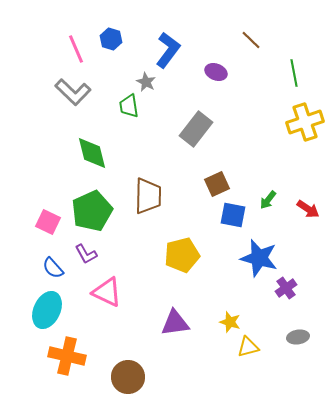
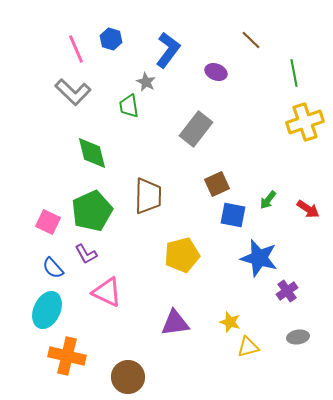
purple cross: moved 1 px right, 3 px down
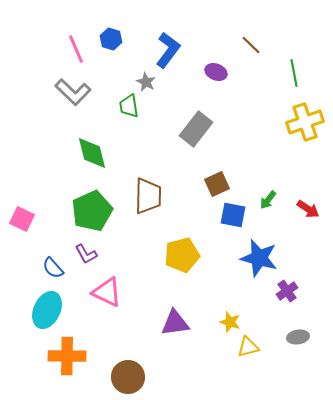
brown line: moved 5 px down
pink square: moved 26 px left, 3 px up
orange cross: rotated 12 degrees counterclockwise
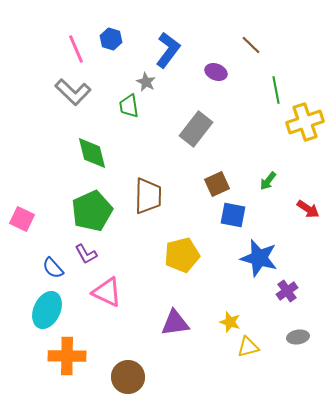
green line: moved 18 px left, 17 px down
green arrow: moved 19 px up
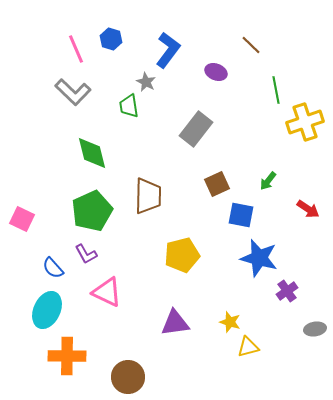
blue square: moved 8 px right
gray ellipse: moved 17 px right, 8 px up
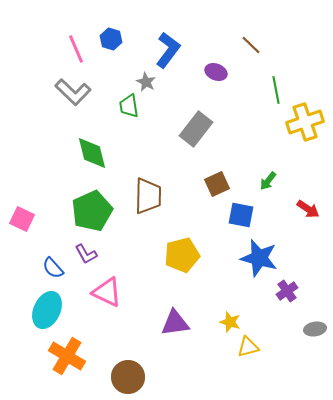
orange cross: rotated 30 degrees clockwise
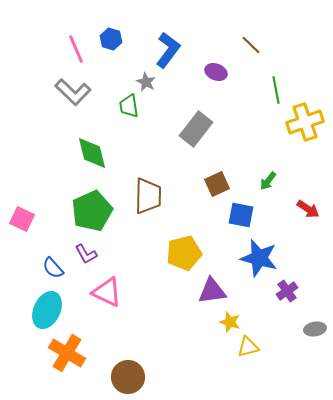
yellow pentagon: moved 2 px right, 2 px up
purple triangle: moved 37 px right, 32 px up
orange cross: moved 3 px up
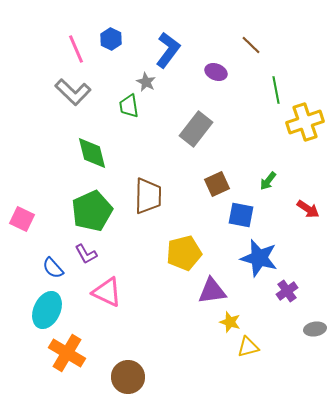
blue hexagon: rotated 10 degrees clockwise
